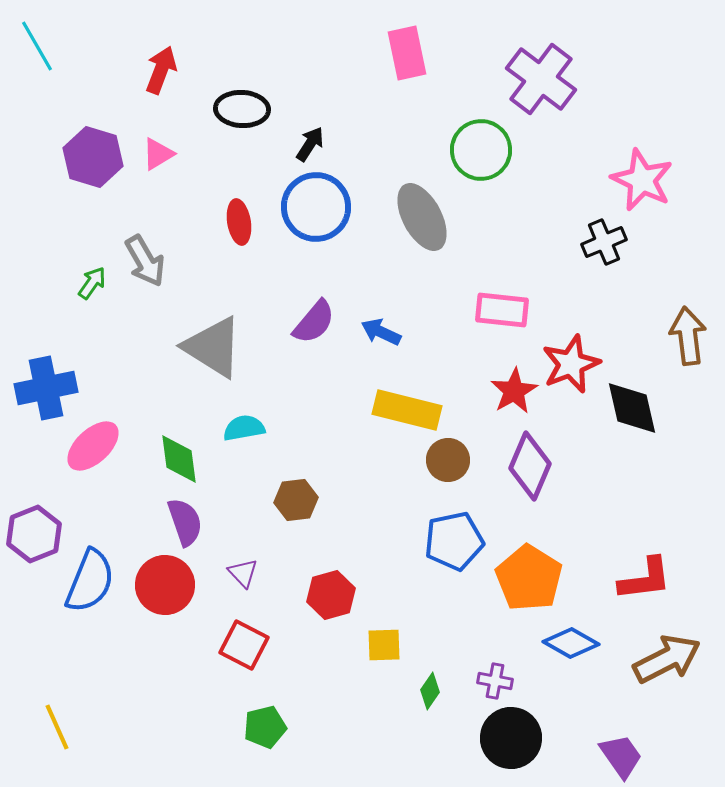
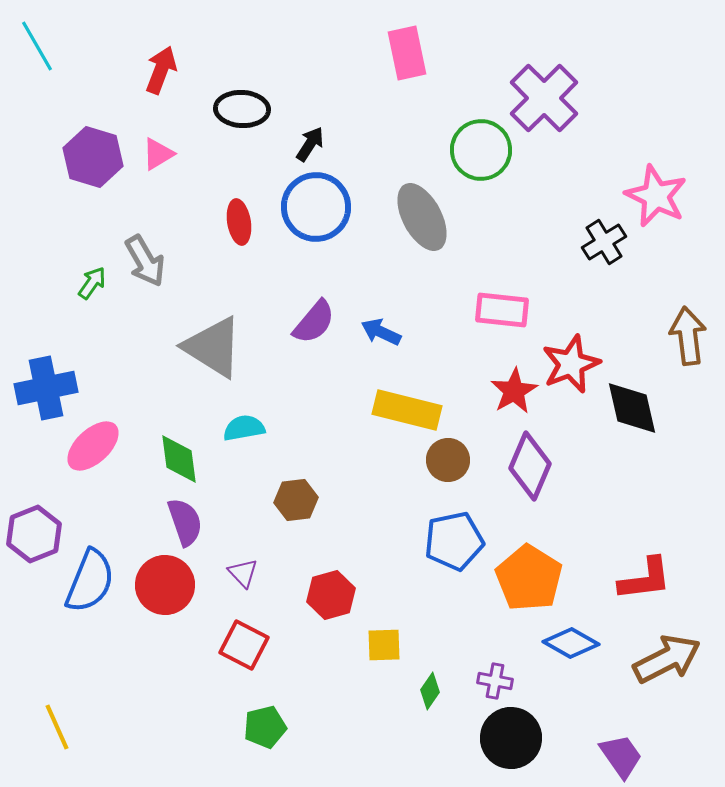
purple cross at (541, 79): moved 3 px right, 19 px down; rotated 8 degrees clockwise
pink star at (642, 180): moved 14 px right, 16 px down
black cross at (604, 242): rotated 9 degrees counterclockwise
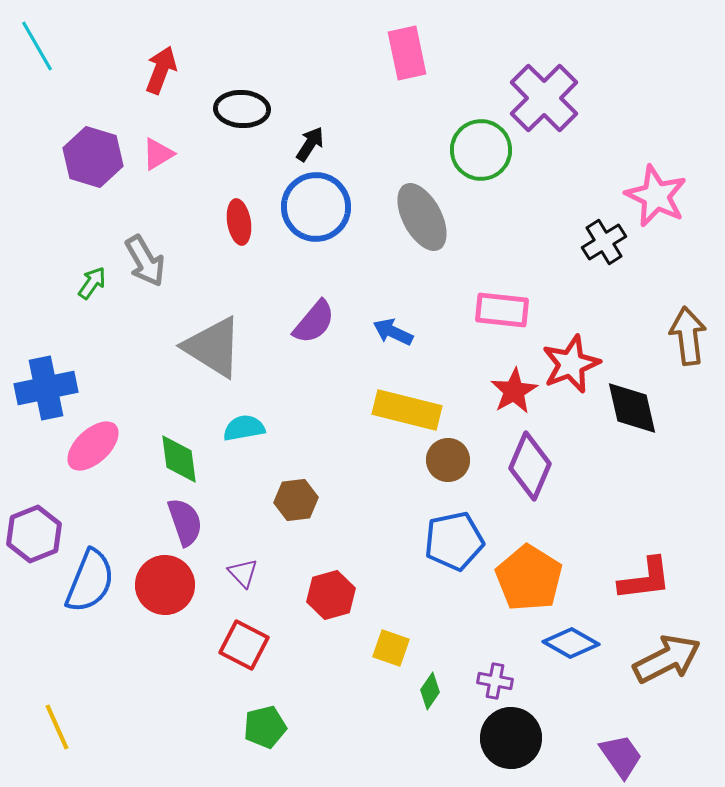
blue arrow at (381, 332): moved 12 px right
yellow square at (384, 645): moved 7 px right, 3 px down; rotated 21 degrees clockwise
